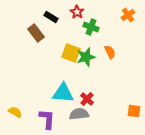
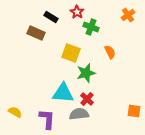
brown rectangle: rotated 30 degrees counterclockwise
green star: moved 16 px down
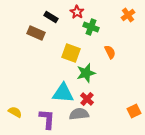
orange square: rotated 32 degrees counterclockwise
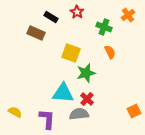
green cross: moved 13 px right
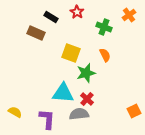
orange cross: moved 1 px right
orange semicircle: moved 5 px left, 3 px down
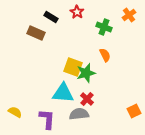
yellow square: moved 2 px right, 14 px down
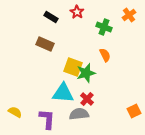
brown rectangle: moved 9 px right, 11 px down
